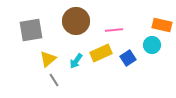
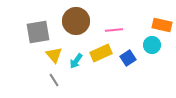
gray square: moved 7 px right, 2 px down
yellow triangle: moved 6 px right, 4 px up; rotated 30 degrees counterclockwise
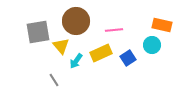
yellow triangle: moved 7 px right, 9 px up
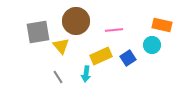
yellow rectangle: moved 3 px down
cyan arrow: moved 10 px right, 13 px down; rotated 28 degrees counterclockwise
gray line: moved 4 px right, 3 px up
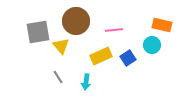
cyan arrow: moved 8 px down
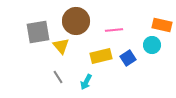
yellow rectangle: rotated 10 degrees clockwise
cyan arrow: rotated 21 degrees clockwise
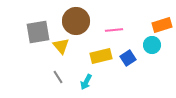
orange rectangle: rotated 30 degrees counterclockwise
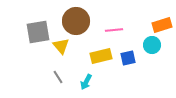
blue square: rotated 21 degrees clockwise
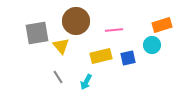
gray square: moved 1 px left, 1 px down
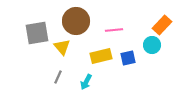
orange rectangle: rotated 30 degrees counterclockwise
yellow triangle: moved 1 px right, 1 px down
gray line: rotated 56 degrees clockwise
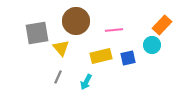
yellow triangle: moved 1 px left, 1 px down
